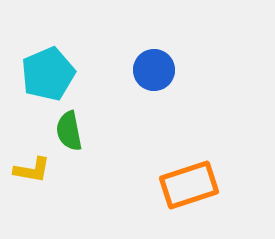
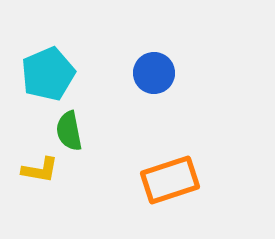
blue circle: moved 3 px down
yellow L-shape: moved 8 px right
orange rectangle: moved 19 px left, 5 px up
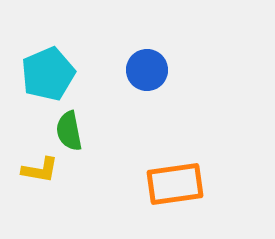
blue circle: moved 7 px left, 3 px up
orange rectangle: moved 5 px right, 4 px down; rotated 10 degrees clockwise
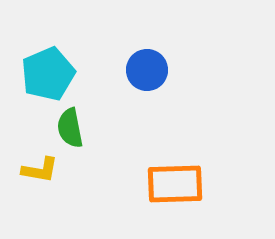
green semicircle: moved 1 px right, 3 px up
orange rectangle: rotated 6 degrees clockwise
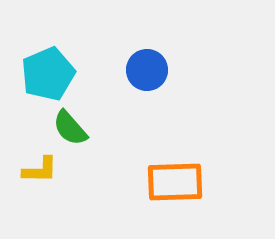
green semicircle: rotated 30 degrees counterclockwise
yellow L-shape: rotated 9 degrees counterclockwise
orange rectangle: moved 2 px up
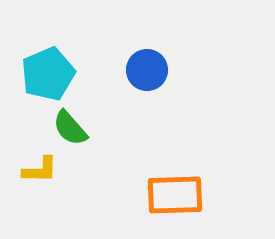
orange rectangle: moved 13 px down
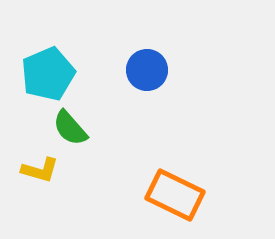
yellow L-shape: rotated 15 degrees clockwise
orange rectangle: rotated 28 degrees clockwise
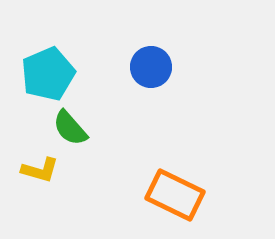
blue circle: moved 4 px right, 3 px up
